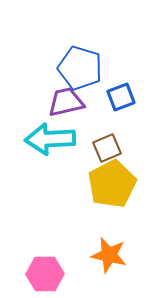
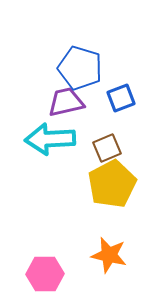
blue square: moved 1 px down
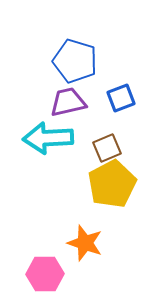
blue pentagon: moved 5 px left, 7 px up
purple trapezoid: moved 2 px right
cyan arrow: moved 2 px left, 1 px up
orange star: moved 24 px left, 12 px up; rotated 6 degrees clockwise
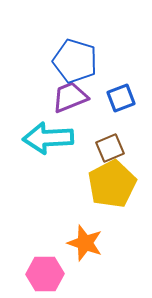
purple trapezoid: moved 2 px right, 5 px up; rotated 9 degrees counterclockwise
brown square: moved 3 px right
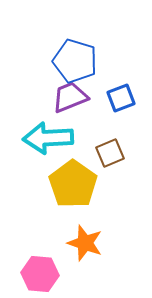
brown square: moved 5 px down
yellow pentagon: moved 39 px left; rotated 9 degrees counterclockwise
pink hexagon: moved 5 px left; rotated 6 degrees clockwise
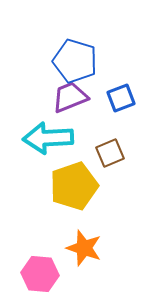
yellow pentagon: moved 1 px right, 2 px down; rotated 18 degrees clockwise
orange star: moved 1 px left, 5 px down
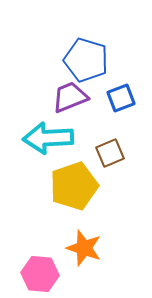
blue pentagon: moved 11 px right, 1 px up
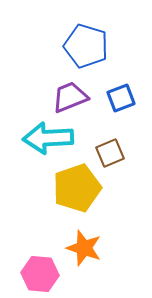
blue pentagon: moved 14 px up
yellow pentagon: moved 3 px right, 2 px down
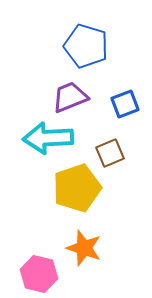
blue square: moved 4 px right, 6 px down
pink hexagon: moved 1 px left; rotated 9 degrees clockwise
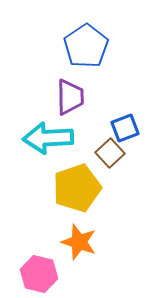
blue pentagon: rotated 21 degrees clockwise
purple trapezoid: rotated 111 degrees clockwise
blue square: moved 24 px down
brown square: rotated 20 degrees counterclockwise
orange star: moved 5 px left, 6 px up
